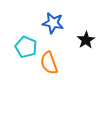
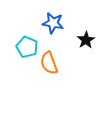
cyan pentagon: moved 1 px right
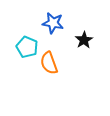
black star: moved 2 px left
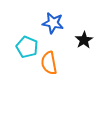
orange semicircle: rotated 10 degrees clockwise
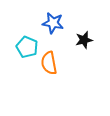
black star: rotated 18 degrees clockwise
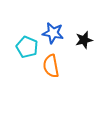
blue star: moved 10 px down
orange semicircle: moved 2 px right, 3 px down
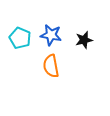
blue star: moved 2 px left, 2 px down
cyan pentagon: moved 7 px left, 9 px up
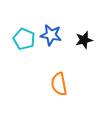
cyan pentagon: moved 4 px right, 1 px down
orange semicircle: moved 8 px right, 18 px down
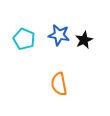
blue star: moved 8 px right
black star: rotated 12 degrees counterclockwise
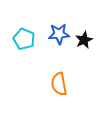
blue star: moved 1 px up; rotated 15 degrees counterclockwise
